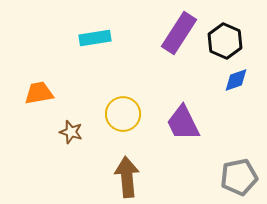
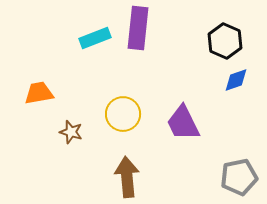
purple rectangle: moved 41 px left, 5 px up; rotated 27 degrees counterclockwise
cyan rectangle: rotated 12 degrees counterclockwise
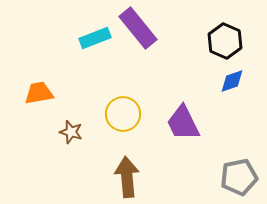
purple rectangle: rotated 45 degrees counterclockwise
blue diamond: moved 4 px left, 1 px down
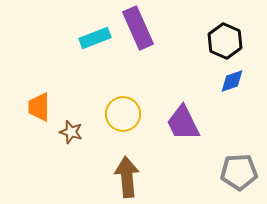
purple rectangle: rotated 15 degrees clockwise
orange trapezoid: moved 14 px down; rotated 80 degrees counterclockwise
gray pentagon: moved 5 px up; rotated 9 degrees clockwise
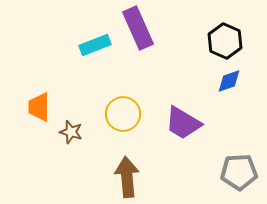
cyan rectangle: moved 7 px down
blue diamond: moved 3 px left
purple trapezoid: rotated 33 degrees counterclockwise
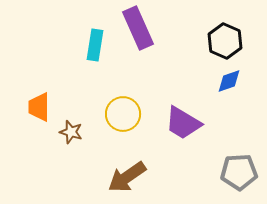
cyan rectangle: rotated 60 degrees counterclockwise
brown arrow: rotated 120 degrees counterclockwise
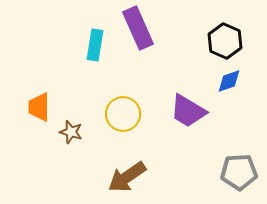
purple trapezoid: moved 5 px right, 12 px up
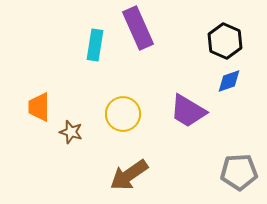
brown arrow: moved 2 px right, 2 px up
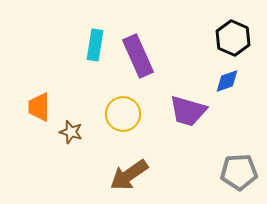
purple rectangle: moved 28 px down
black hexagon: moved 8 px right, 3 px up
blue diamond: moved 2 px left
purple trapezoid: rotated 15 degrees counterclockwise
